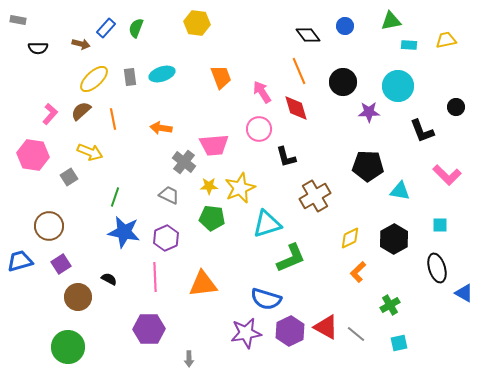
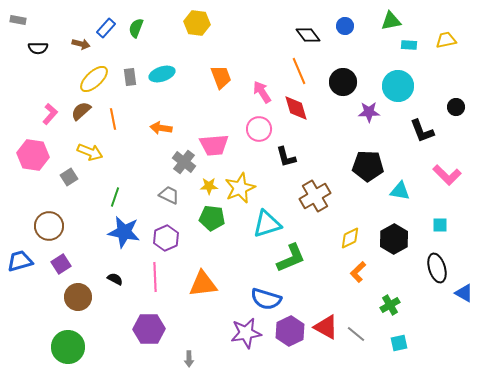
black semicircle at (109, 279): moved 6 px right
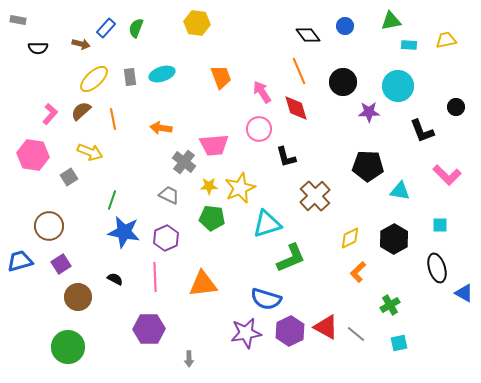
brown cross at (315, 196): rotated 12 degrees counterclockwise
green line at (115, 197): moved 3 px left, 3 px down
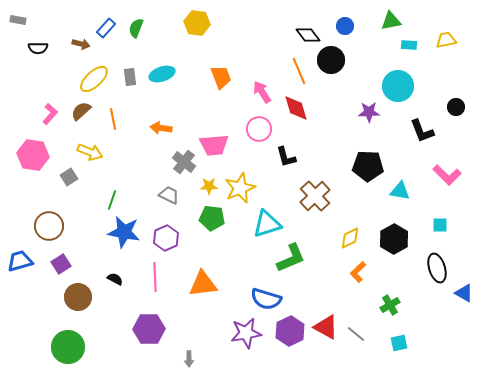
black circle at (343, 82): moved 12 px left, 22 px up
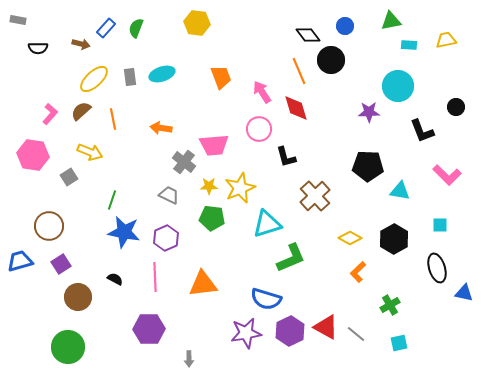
yellow diamond at (350, 238): rotated 55 degrees clockwise
blue triangle at (464, 293): rotated 18 degrees counterclockwise
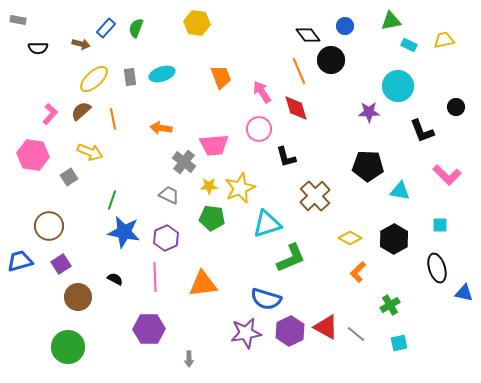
yellow trapezoid at (446, 40): moved 2 px left
cyan rectangle at (409, 45): rotated 21 degrees clockwise
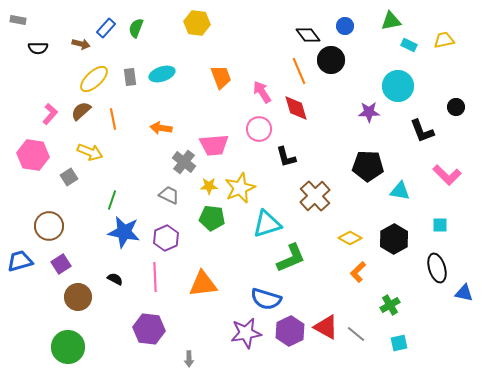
purple hexagon at (149, 329): rotated 8 degrees clockwise
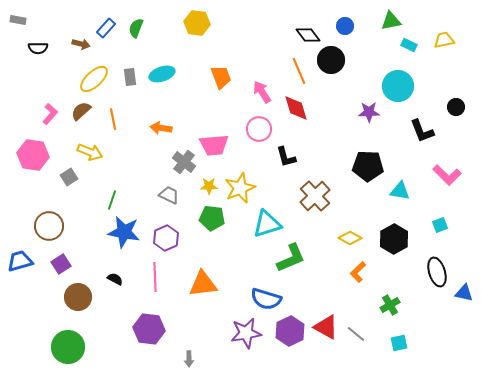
cyan square at (440, 225): rotated 21 degrees counterclockwise
black ellipse at (437, 268): moved 4 px down
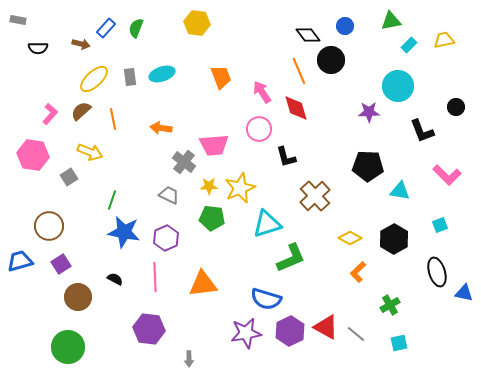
cyan rectangle at (409, 45): rotated 70 degrees counterclockwise
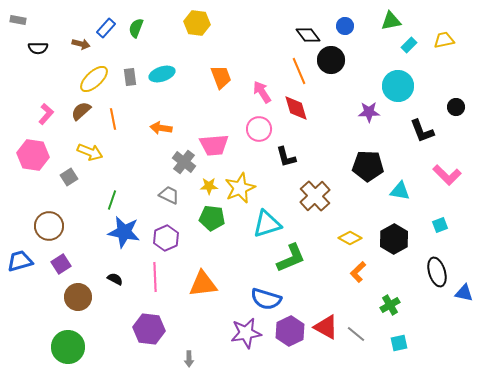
pink L-shape at (50, 114): moved 4 px left
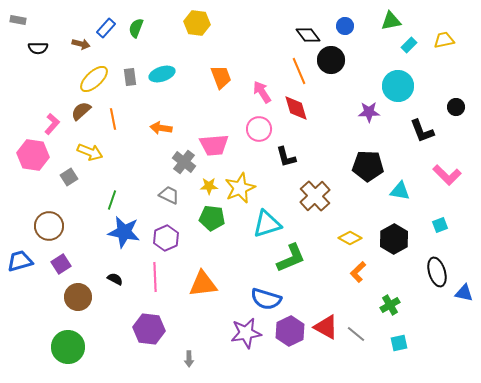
pink L-shape at (46, 114): moved 6 px right, 10 px down
